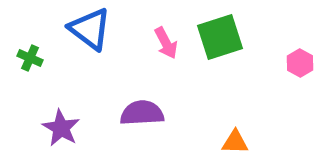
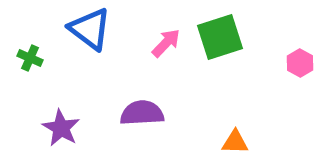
pink arrow: rotated 108 degrees counterclockwise
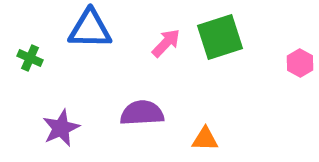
blue triangle: rotated 36 degrees counterclockwise
purple star: rotated 18 degrees clockwise
orange triangle: moved 30 px left, 3 px up
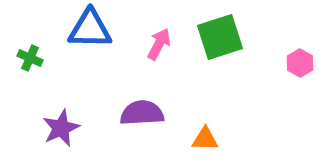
pink arrow: moved 7 px left, 1 px down; rotated 16 degrees counterclockwise
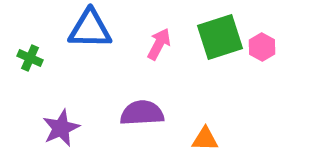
pink hexagon: moved 38 px left, 16 px up
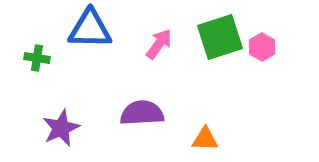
pink arrow: rotated 8 degrees clockwise
green cross: moved 7 px right; rotated 15 degrees counterclockwise
